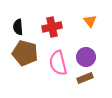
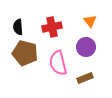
purple circle: moved 10 px up
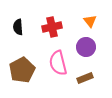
brown pentagon: moved 3 px left, 17 px down; rotated 30 degrees clockwise
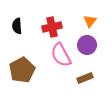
orange triangle: rotated 16 degrees clockwise
black semicircle: moved 1 px left, 1 px up
purple circle: moved 1 px right, 2 px up
pink semicircle: moved 3 px right, 8 px up; rotated 15 degrees counterclockwise
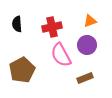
orange triangle: rotated 32 degrees clockwise
black semicircle: moved 2 px up
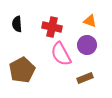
orange triangle: rotated 40 degrees clockwise
red cross: rotated 24 degrees clockwise
pink semicircle: moved 1 px up
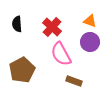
red cross: rotated 30 degrees clockwise
purple circle: moved 3 px right, 3 px up
brown rectangle: moved 11 px left, 3 px down; rotated 42 degrees clockwise
